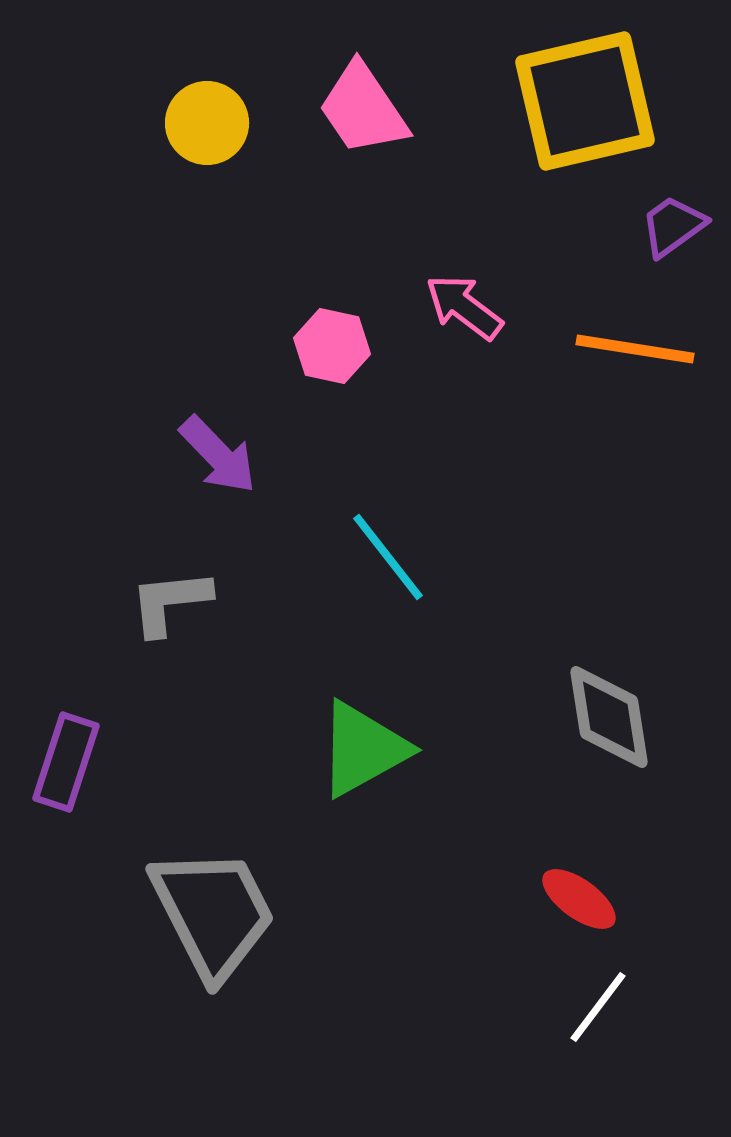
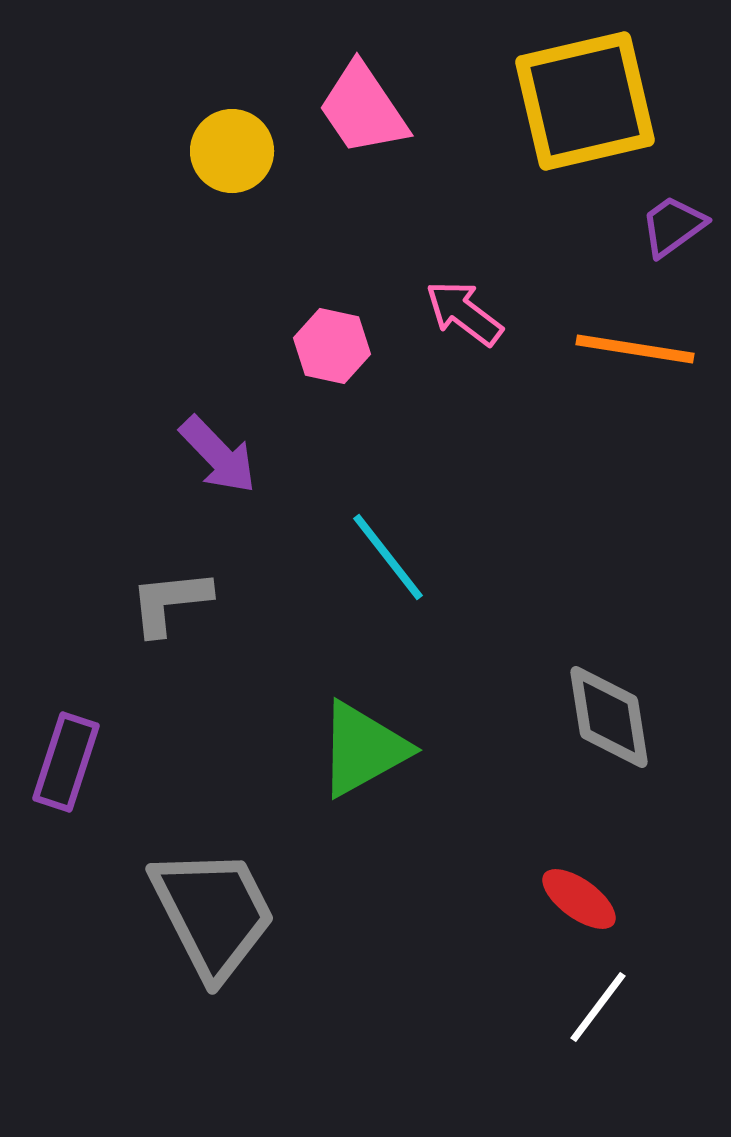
yellow circle: moved 25 px right, 28 px down
pink arrow: moved 6 px down
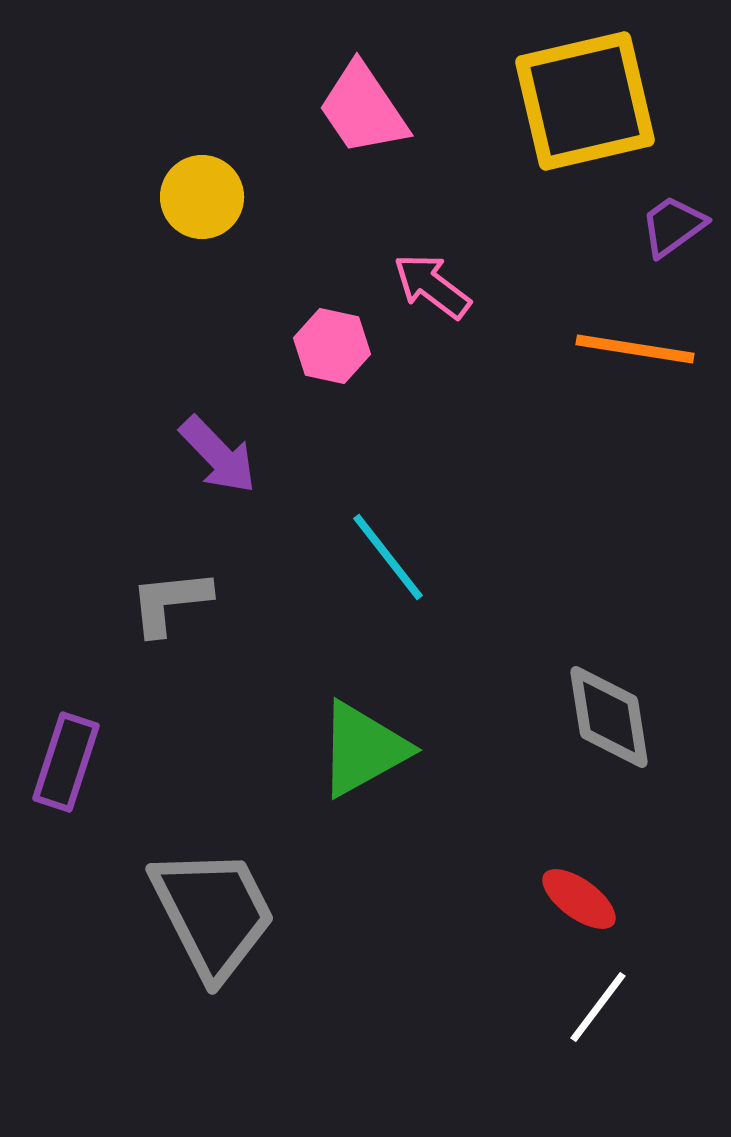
yellow circle: moved 30 px left, 46 px down
pink arrow: moved 32 px left, 27 px up
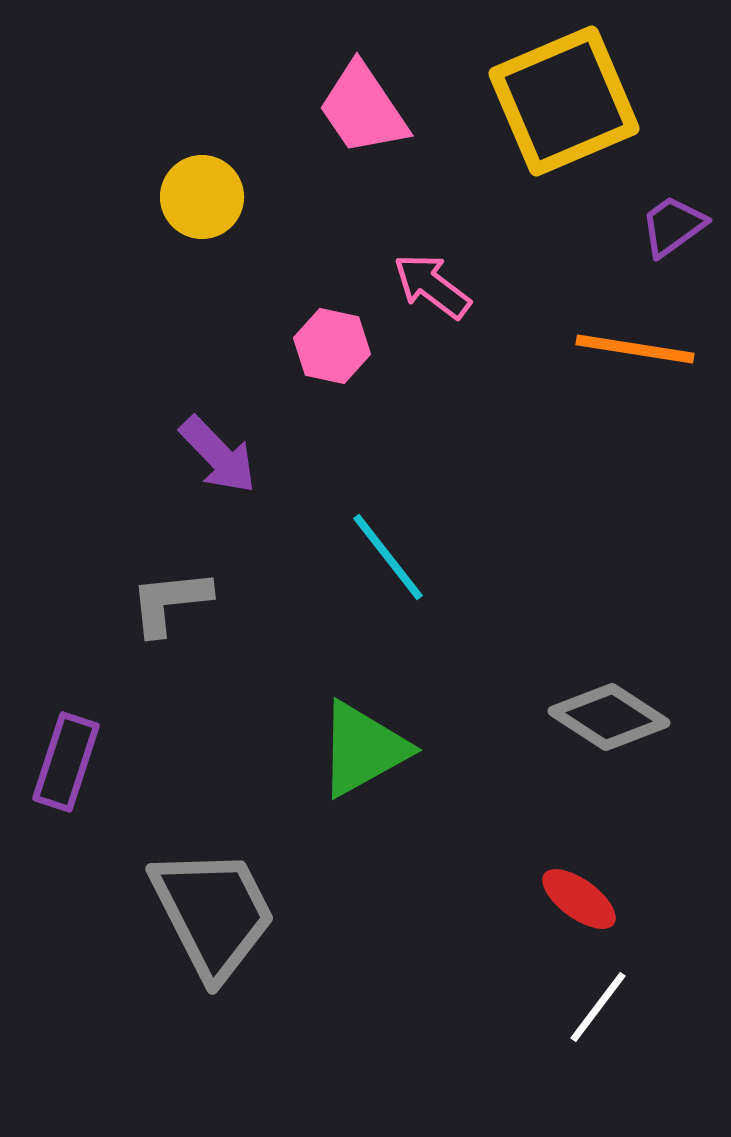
yellow square: moved 21 px left; rotated 10 degrees counterclockwise
gray diamond: rotated 48 degrees counterclockwise
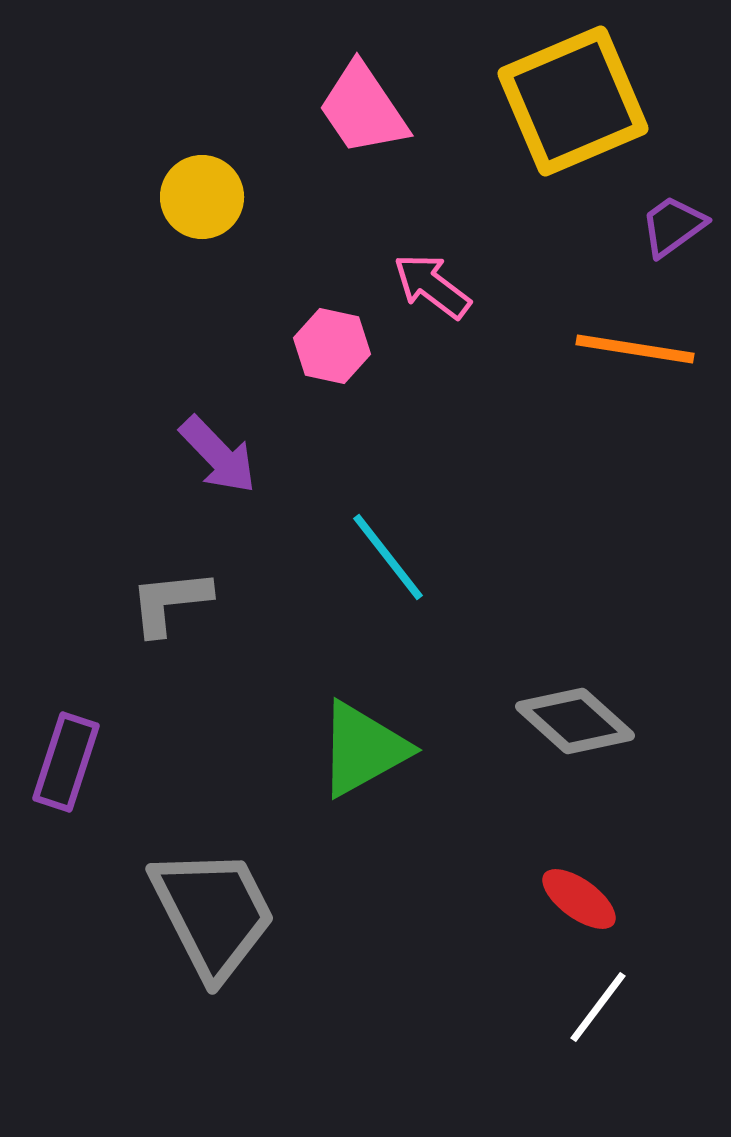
yellow square: moved 9 px right
gray diamond: moved 34 px left, 4 px down; rotated 9 degrees clockwise
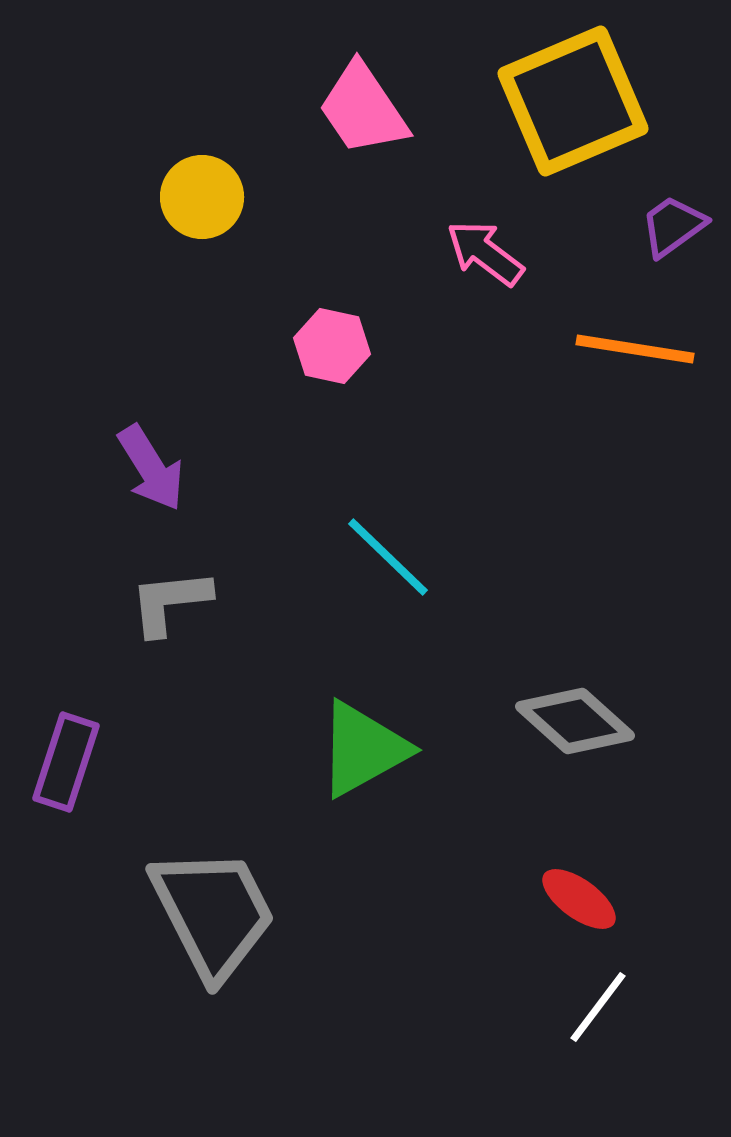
pink arrow: moved 53 px right, 33 px up
purple arrow: moved 67 px left, 13 px down; rotated 12 degrees clockwise
cyan line: rotated 8 degrees counterclockwise
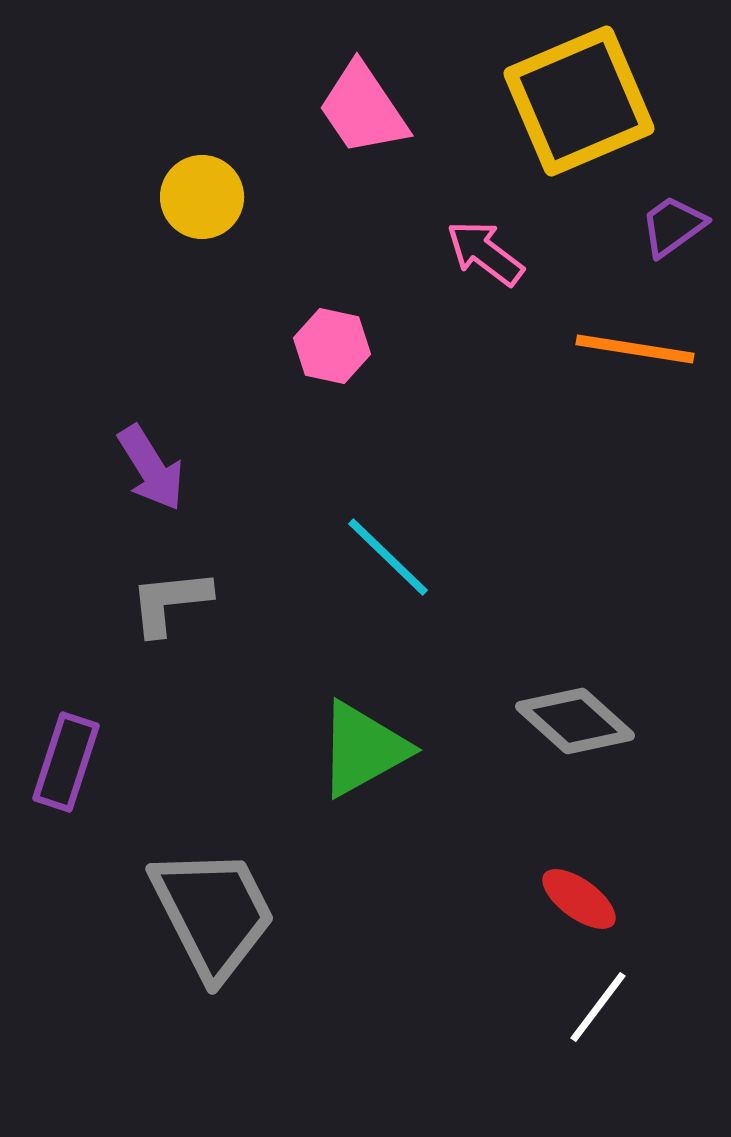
yellow square: moved 6 px right
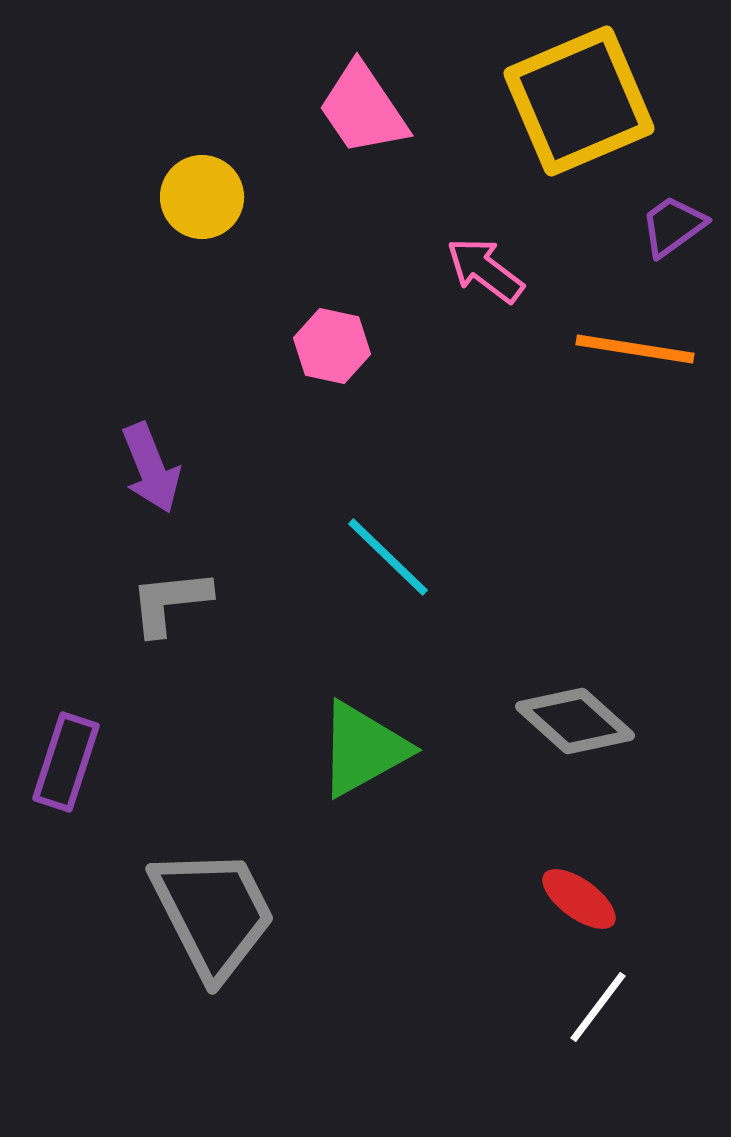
pink arrow: moved 17 px down
purple arrow: rotated 10 degrees clockwise
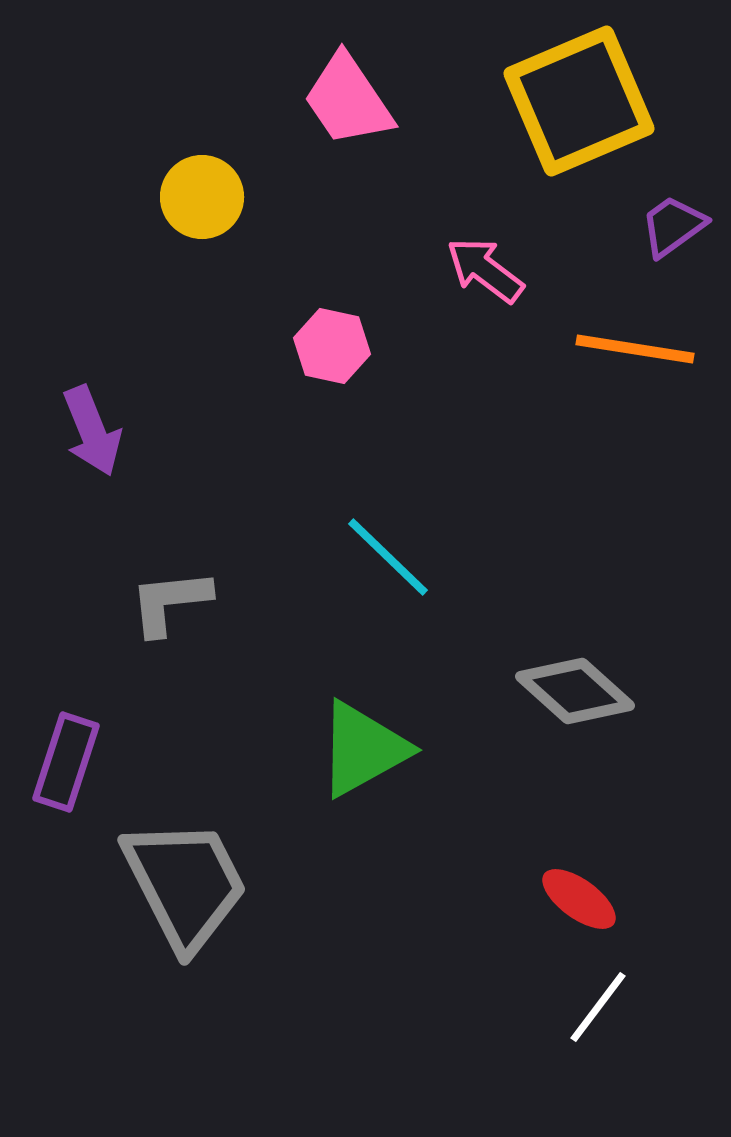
pink trapezoid: moved 15 px left, 9 px up
purple arrow: moved 59 px left, 37 px up
gray diamond: moved 30 px up
gray trapezoid: moved 28 px left, 29 px up
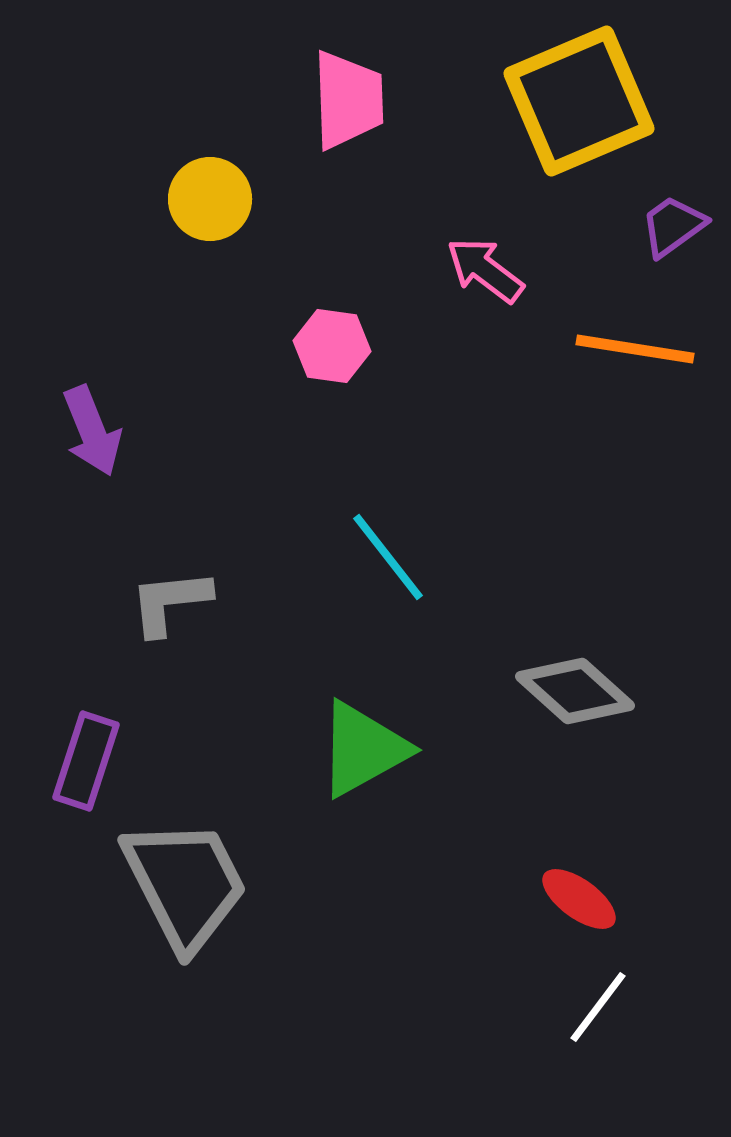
pink trapezoid: rotated 148 degrees counterclockwise
yellow circle: moved 8 px right, 2 px down
pink hexagon: rotated 4 degrees counterclockwise
cyan line: rotated 8 degrees clockwise
purple rectangle: moved 20 px right, 1 px up
